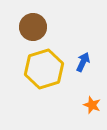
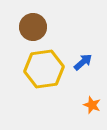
blue arrow: rotated 24 degrees clockwise
yellow hexagon: rotated 9 degrees clockwise
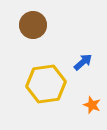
brown circle: moved 2 px up
yellow hexagon: moved 2 px right, 15 px down
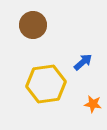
orange star: moved 1 px right, 1 px up; rotated 12 degrees counterclockwise
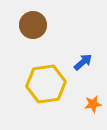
orange star: rotated 18 degrees counterclockwise
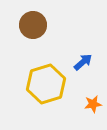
yellow hexagon: rotated 9 degrees counterclockwise
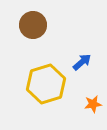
blue arrow: moved 1 px left
